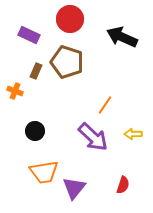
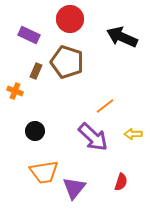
orange line: moved 1 px down; rotated 18 degrees clockwise
red semicircle: moved 2 px left, 3 px up
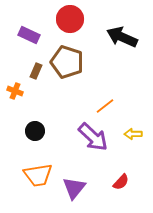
orange trapezoid: moved 6 px left, 3 px down
red semicircle: rotated 24 degrees clockwise
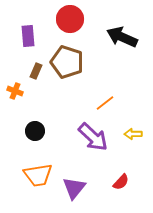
purple rectangle: moved 1 px left, 1 px down; rotated 60 degrees clockwise
orange line: moved 3 px up
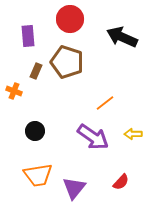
orange cross: moved 1 px left
purple arrow: rotated 8 degrees counterclockwise
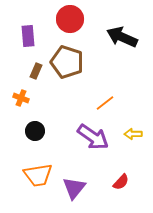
orange cross: moved 7 px right, 7 px down
